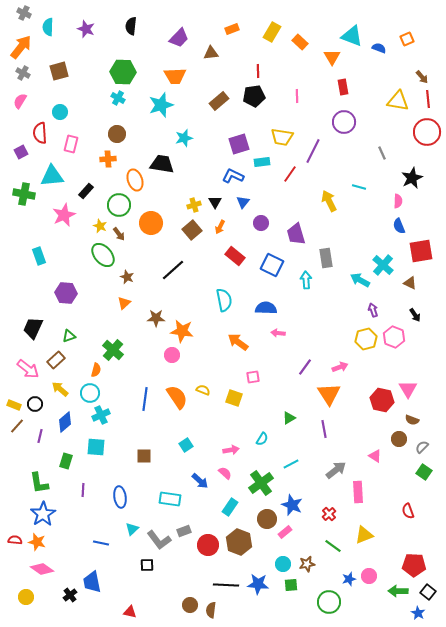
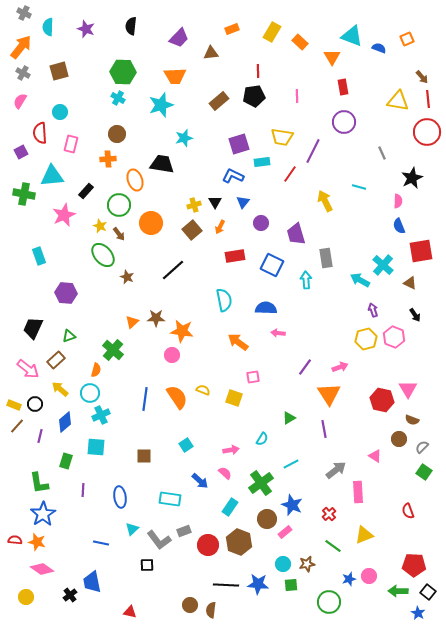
yellow arrow at (329, 201): moved 4 px left
red rectangle at (235, 256): rotated 48 degrees counterclockwise
orange triangle at (124, 303): moved 8 px right, 19 px down
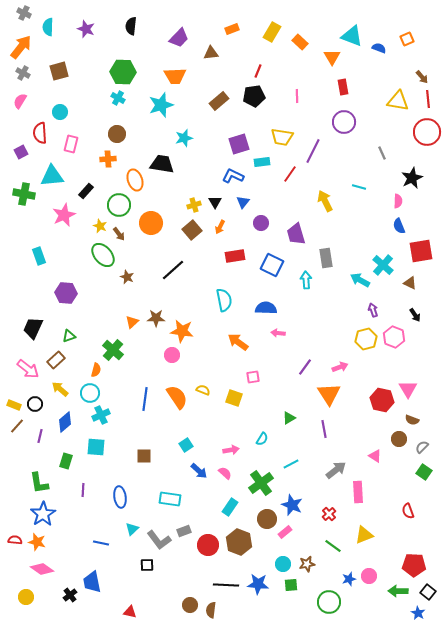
red line at (258, 71): rotated 24 degrees clockwise
blue arrow at (200, 481): moved 1 px left, 10 px up
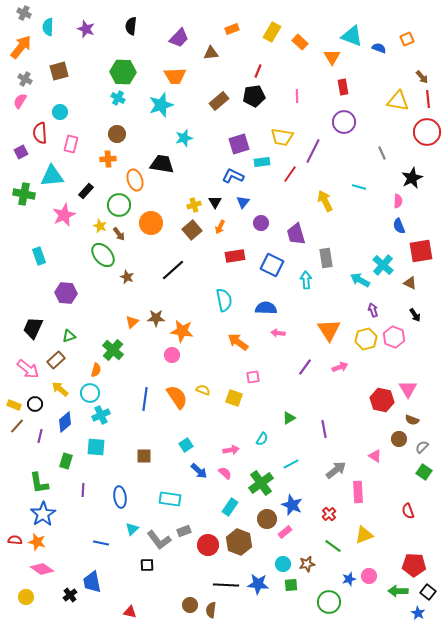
gray cross at (23, 73): moved 2 px right, 6 px down
orange triangle at (329, 394): moved 64 px up
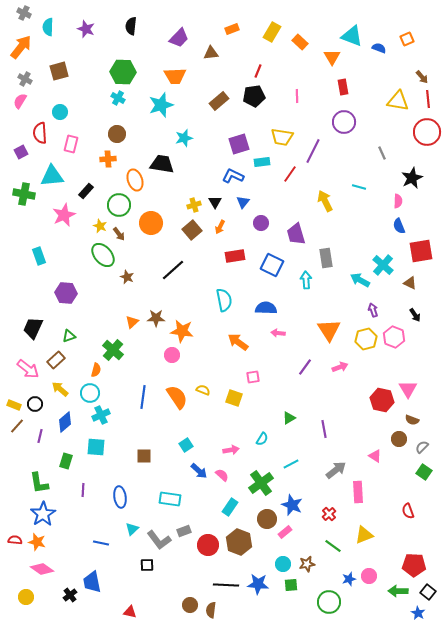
blue line at (145, 399): moved 2 px left, 2 px up
pink semicircle at (225, 473): moved 3 px left, 2 px down
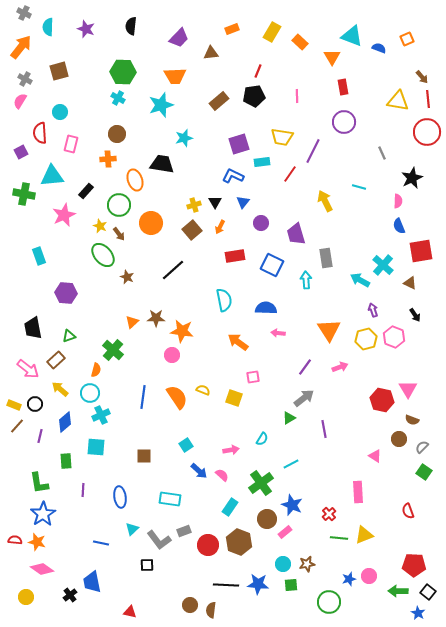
black trapezoid at (33, 328): rotated 35 degrees counterclockwise
green rectangle at (66, 461): rotated 21 degrees counterclockwise
gray arrow at (336, 470): moved 32 px left, 72 px up
green line at (333, 546): moved 6 px right, 8 px up; rotated 30 degrees counterclockwise
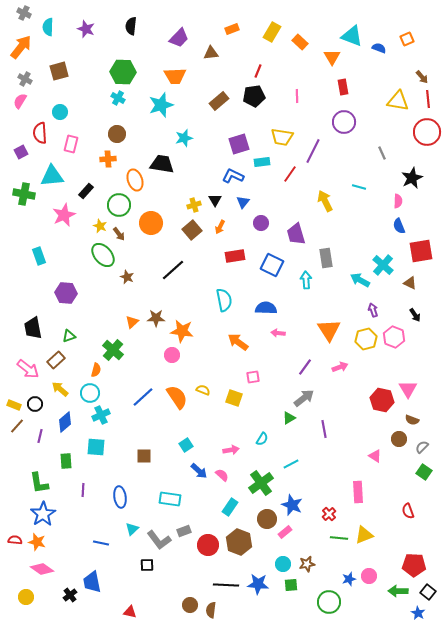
black triangle at (215, 202): moved 2 px up
blue line at (143, 397): rotated 40 degrees clockwise
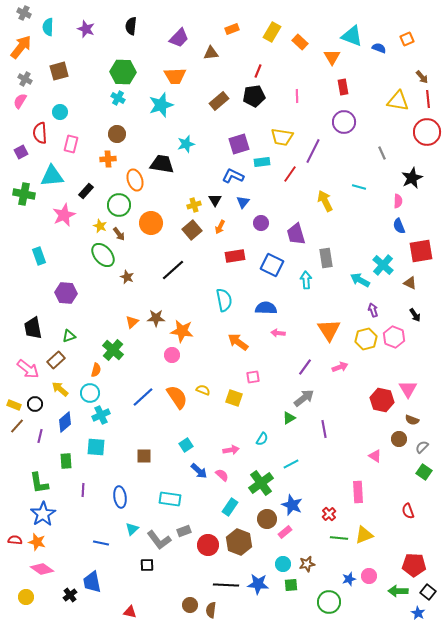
cyan star at (184, 138): moved 2 px right, 6 px down
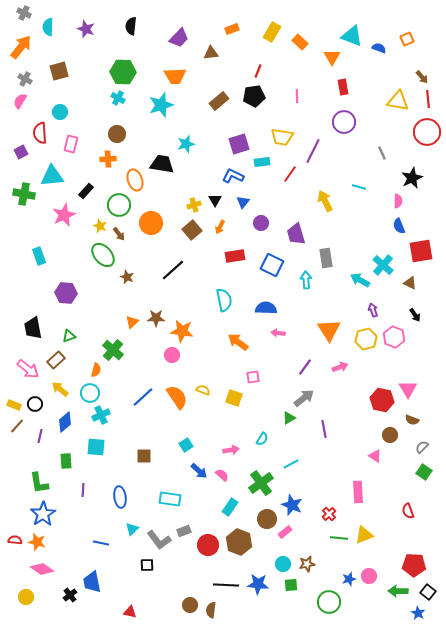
brown circle at (399, 439): moved 9 px left, 4 px up
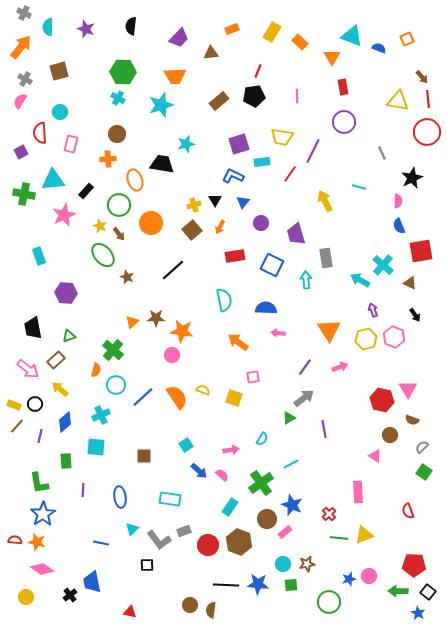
cyan triangle at (52, 176): moved 1 px right, 4 px down
cyan circle at (90, 393): moved 26 px right, 8 px up
